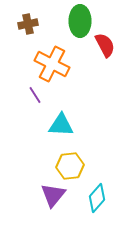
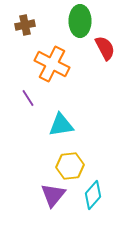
brown cross: moved 3 px left, 1 px down
red semicircle: moved 3 px down
purple line: moved 7 px left, 3 px down
cyan triangle: rotated 12 degrees counterclockwise
cyan diamond: moved 4 px left, 3 px up
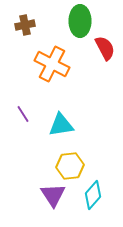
purple line: moved 5 px left, 16 px down
purple triangle: rotated 12 degrees counterclockwise
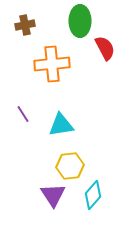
orange cross: rotated 32 degrees counterclockwise
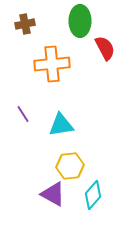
brown cross: moved 1 px up
purple triangle: moved 1 px up; rotated 28 degrees counterclockwise
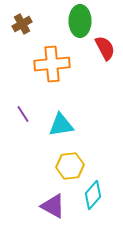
brown cross: moved 3 px left; rotated 18 degrees counterclockwise
purple triangle: moved 12 px down
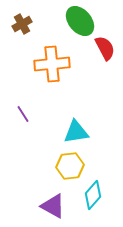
green ellipse: rotated 40 degrees counterclockwise
cyan triangle: moved 15 px right, 7 px down
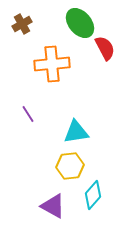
green ellipse: moved 2 px down
purple line: moved 5 px right
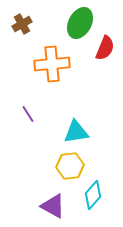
green ellipse: rotated 68 degrees clockwise
red semicircle: rotated 50 degrees clockwise
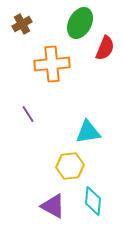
cyan triangle: moved 12 px right
cyan diamond: moved 6 px down; rotated 36 degrees counterclockwise
